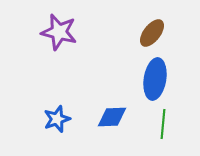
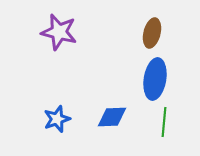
brown ellipse: rotated 24 degrees counterclockwise
green line: moved 1 px right, 2 px up
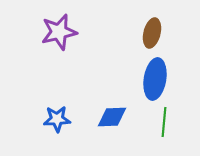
purple star: rotated 27 degrees counterclockwise
blue star: rotated 16 degrees clockwise
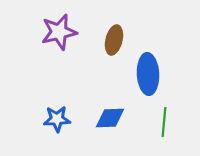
brown ellipse: moved 38 px left, 7 px down
blue ellipse: moved 7 px left, 5 px up; rotated 12 degrees counterclockwise
blue diamond: moved 2 px left, 1 px down
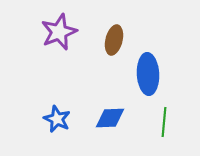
purple star: rotated 9 degrees counterclockwise
blue star: rotated 28 degrees clockwise
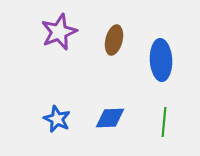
blue ellipse: moved 13 px right, 14 px up
